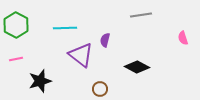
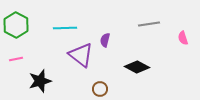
gray line: moved 8 px right, 9 px down
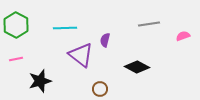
pink semicircle: moved 2 px up; rotated 88 degrees clockwise
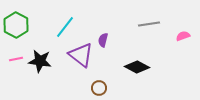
cyan line: moved 1 px up; rotated 50 degrees counterclockwise
purple semicircle: moved 2 px left
black star: moved 20 px up; rotated 25 degrees clockwise
brown circle: moved 1 px left, 1 px up
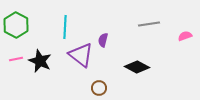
cyan line: rotated 35 degrees counterclockwise
pink semicircle: moved 2 px right
black star: rotated 15 degrees clockwise
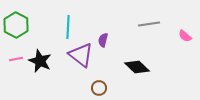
cyan line: moved 3 px right
pink semicircle: rotated 120 degrees counterclockwise
black diamond: rotated 15 degrees clockwise
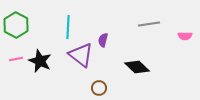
pink semicircle: rotated 40 degrees counterclockwise
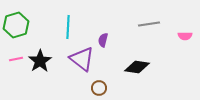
green hexagon: rotated 15 degrees clockwise
purple triangle: moved 1 px right, 4 px down
black star: rotated 15 degrees clockwise
black diamond: rotated 35 degrees counterclockwise
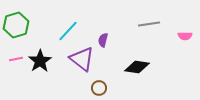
cyan line: moved 4 px down; rotated 40 degrees clockwise
